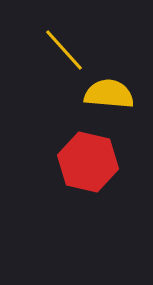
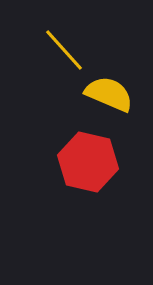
yellow semicircle: rotated 18 degrees clockwise
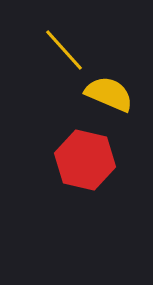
red hexagon: moved 3 px left, 2 px up
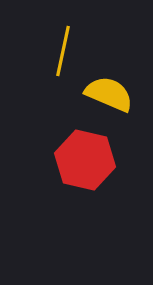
yellow line: moved 1 px left, 1 px down; rotated 54 degrees clockwise
